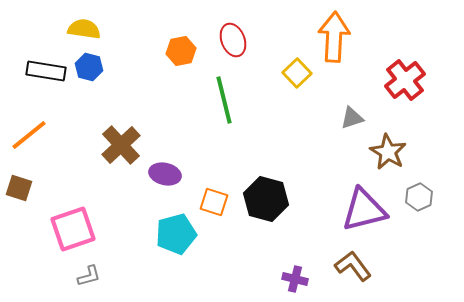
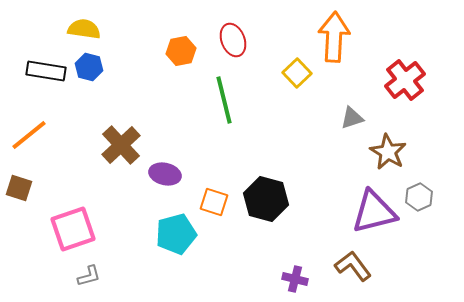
purple triangle: moved 10 px right, 2 px down
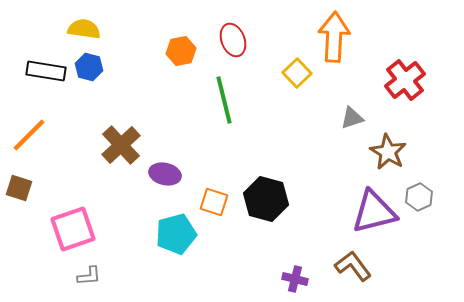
orange line: rotated 6 degrees counterclockwise
gray L-shape: rotated 10 degrees clockwise
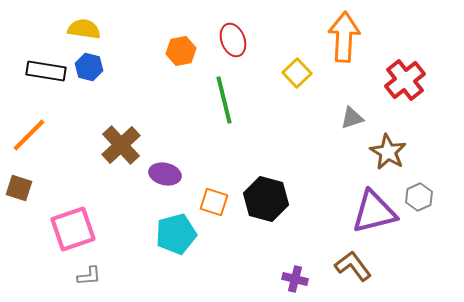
orange arrow: moved 10 px right
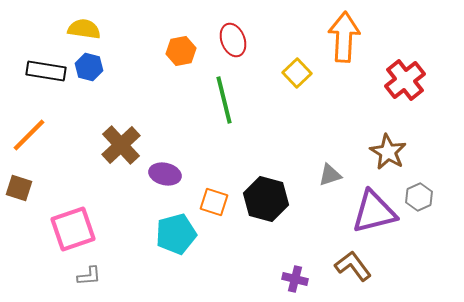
gray triangle: moved 22 px left, 57 px down
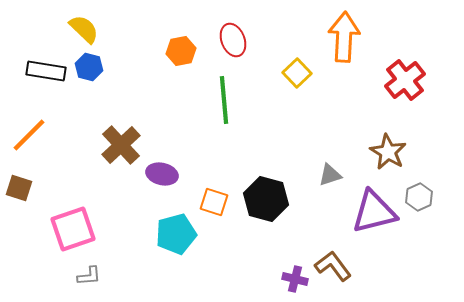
yellow semicircle: rotated 36 degrees clockwise
green line: rotated 9 degrees clockwise
purple ellipse: moved 3 px left
brown L-shape: moved 20 px left
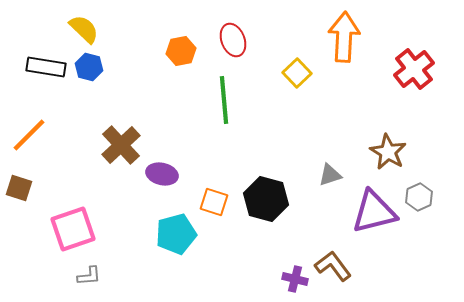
black rectangle: moved 4 px up
red cross: moved 9 px right, 11 px up
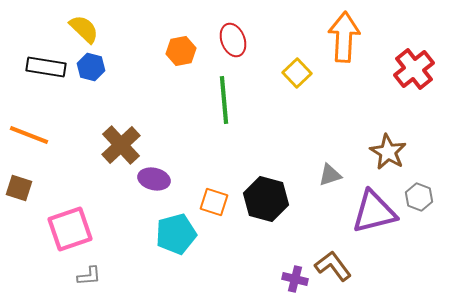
blue hexagon: moved 2 px right
orange line: rotated 66 degrees clockwise
purple ellipse: moved 8 px left, 5 px down
gray hexagon: rotated 16 degrees counterclockwise
pink square: moved 3 px left
